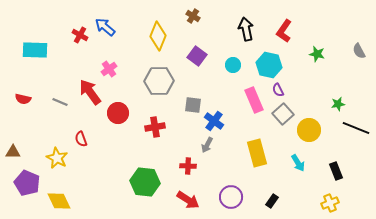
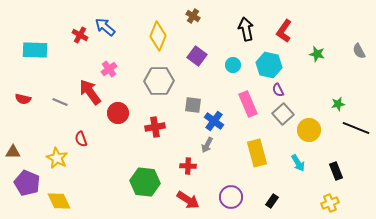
pink rectangle at (254, 100): moved 6 px left, 4 px down
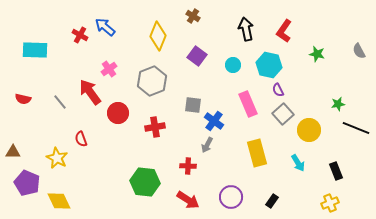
gray hexagon at (159, 81): moved 7 px left; rotated 20 degrees counterclockwise
gray line at (60, 102): rotated 28 degrees clockwise
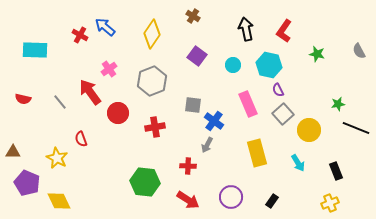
yellow diamond at (158, 36): moved 6 px left, 2 px up; rotated 12 degrees clockwise
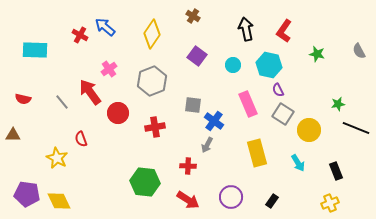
gray line at (60, 102): moved 2 px right
gray square at (283, 114): rotated 15 degrees counterclockwise
brown triangle at (13, 152): moved 17 px up
purple pentagon at (27, 183): moved 11 px down; rotated 15 degrees counterclockwise
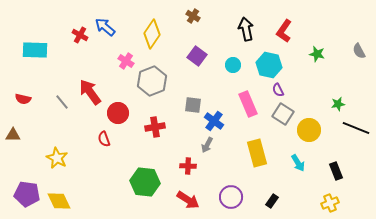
pink cross at (109, 69): moved 17 px right, 8 px up; rotated 21 degrees counterclockwise
red semicircle at (81, 139): moved 23 px right
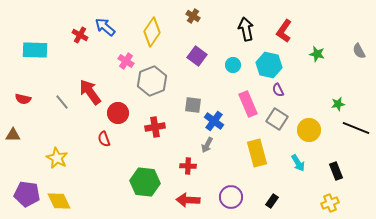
yellow diamond at (152, 34): moved 2 px up
gray square at (283, 114): moved 6 px left, 5 px down
red arrow at (188, 200): rotated 150 degrees clockwise
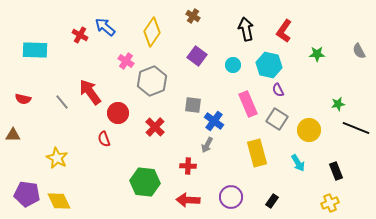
green star at (317, 54): rotated 14 degrees counterclockwise
red cross at (155, 127): rotated 36 degrees counterclockwise
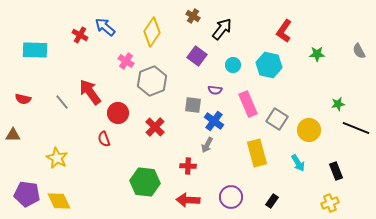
black arrow at (246, 29): moved 24 px left; rotated 50 degrees clockwise
purple semicircle at (278, 90): moved 63 px left; rotated 56 degrees counterclockwise
